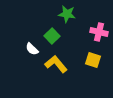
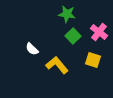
pink cross: rotated 24 degrees clockwise
green square: moved 21 px right
yellow L-shape: moved 1 px right, 1 px down
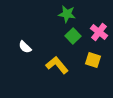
white semicircle: moved 7 px left, 2 px up
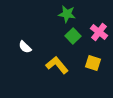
yellow square: moved 3 px down
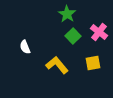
green star: rotated 24 degrees clockwise
white semicircle: rotated 24 degrees clockwise
yellow square: rotated 28 degrees counterclockwise
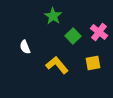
green star: moved 14 px left, 2 px down
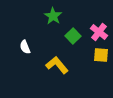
yellow square: moved 8 px right, 8 px up; rotated 14 degrees clockwise
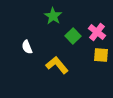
pink cross: moved 2 px left
white semicircle: moved 2 px right
